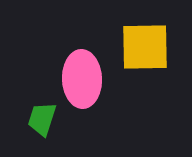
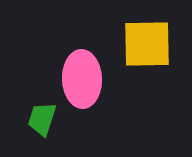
yellow square: moved 2 px right, 3 px up
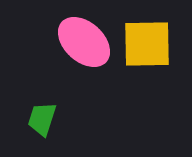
pink ellipse: moved 2 px right, 37 px up; rotated 46 degrees counterclockwise
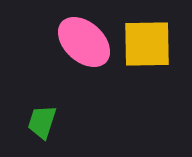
green trapezoid: moved 3 px down
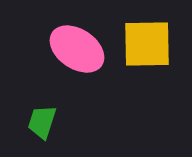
pink ellipse: moved 7 px left, 7 px down; rotated 8 degrees counterclockwise
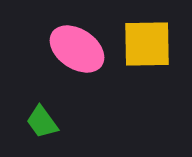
green trapezoid: rotated 54 degrees counterclockwise
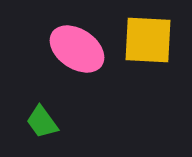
yellow square: moved 1 px right, 4 px up; rotated 4 degrees clockwise
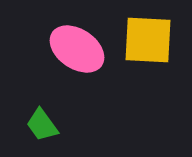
green trapezoid: moved 3 px down
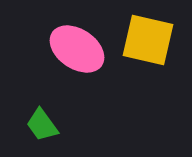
yellow square: rotated 10 degrees clockwise
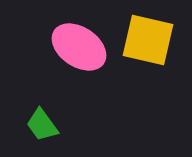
pink ellipse: moved 2 px right, 2 px up
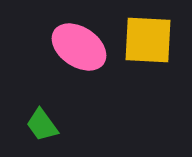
yellow square: rotated 10 degrees counterclockwise
